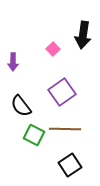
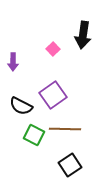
purple square: moved 9 px left, 3 px down
black semicircle: rotated 25 degrees counterclockwise
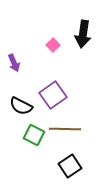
black arrow: moved 1 px up
pink square: moved 4 px up
purple arrow: moved 1 px right, 1 px down; rotated 24 degrees counterclockwise
black square: moved 1 px down
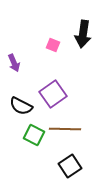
pink square: rotated 24 degrees counterclockwise
purple square: moved 1 px up
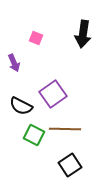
pink square: moved 17 px left, 7 px up
black square: moved 1 px up
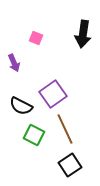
brown line: rotated 64 degrees clockwise
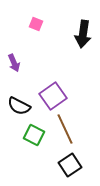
pink square: moved 14 px up
purple square: moved 2 px down
black semicircle: moved 2 px left
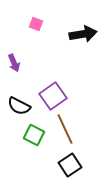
black arrow: rotated 108 degrees counterclockwise
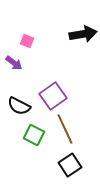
pink square: moved 9 px left, 17 px down
purple arrow: rotated 30 degrees counterclockwise
